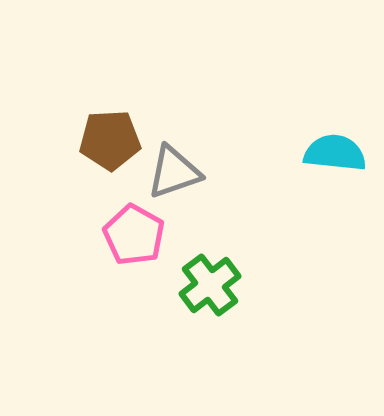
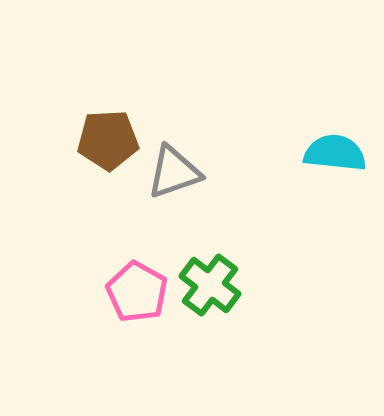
brown pentagon: moved 2 px left
pink pentagon: moved 3 px right, 57 px down
green cross: rotated 16 degrees counterclockwise
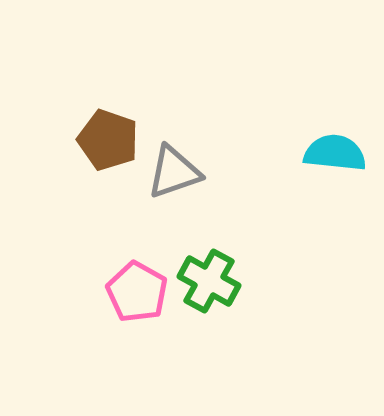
brown pentagon: rotated 22 degrees clockwise
green cross: moved 1 px left, 4 px up; rotated 8 degrees counterclockwise
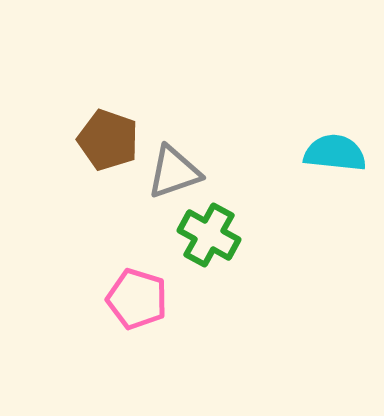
green cross: moved 46 px up
pink pentagon: moved 7 px down; rotated 12 degrees counterclockwise
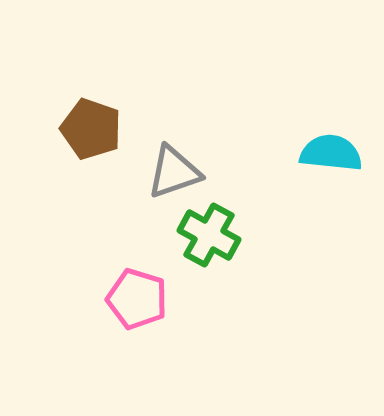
brown pentagon: moved 17 px left, 11 px up
cyan semicircle: moved 4 px left
